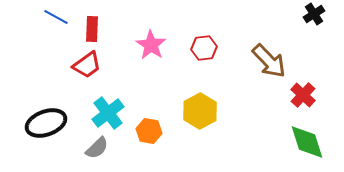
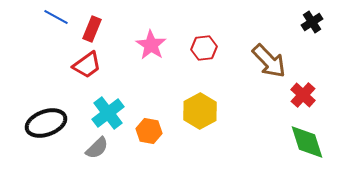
black cross: moved 2 px left, 8 px down
red rectangle: rotated 20 degrees clockwise
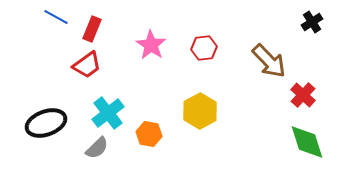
orange hexagon: moved 3 px down
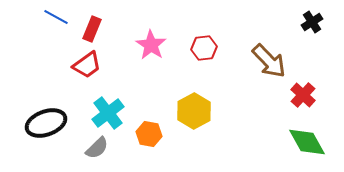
yellow hexagon: moved 6 px left
green diamond: rotated 12 degrees counterclockwise
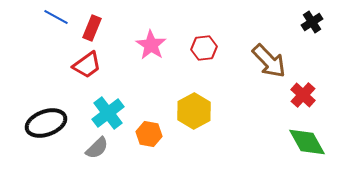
red rectangle: moved 1 px up
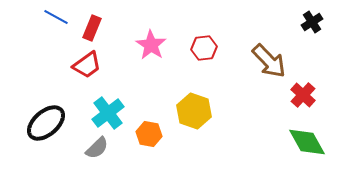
yellow hexagon: rotated 12 degrees counterclockwise
black ellipse: rotated 21 degrees counterclockwise
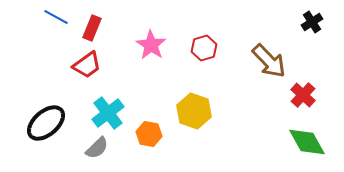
red hexagon: rotated 10 degrees counterclockwise
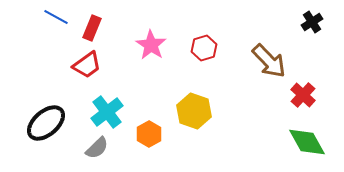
cyan cross: moved 1 px left, 1 px up
orange hexagon: rotated 20 degrees clockwise
